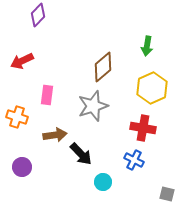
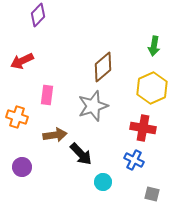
green arrow: moved 7 px right
gray square: moved 15 px left
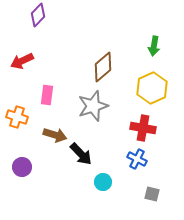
brown arrow: rotated 25 degrees clockwise
blue cross: moved 3 px right, 1 px up
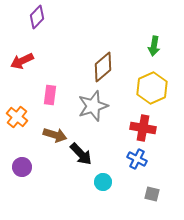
purple diamond: moved 1 px left, 2 px down
pink rectangle: moved 3 px right
orange cross: rotated 20 degrees clockwise
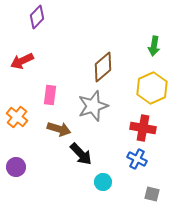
brown arrow: moved 4 px right, 6 px up
purple circle: moved 6 px left
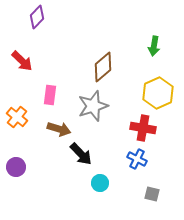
red arrow: rotated 110 degrees counterclockwise
yellow hexagon: moved 6 px right, 5 px down
cyan circle: moved 3 px left, 1 px down
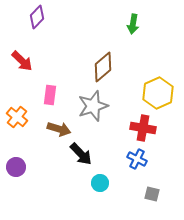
green arrow: moved 21 px left, 22 px up
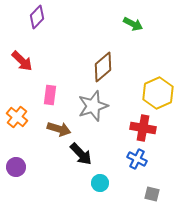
green arrow: rotated 72 degrees counterclockwise
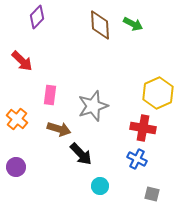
brown diamond: moved 3 px left, 42 px up; rotated 52 degrees counterclockwise
orange cross: moved 2 px down
cyan circle: moved 3 px down
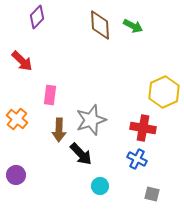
green arrow: moved 2 px down
yellow hexagon: moved 6 px right, 1 px up
gray star: moved 2 px left, 14 px down
brown arrow: moved 1 px down; rotated 75 degrees clockwise
purple circle: moved 8 px down
